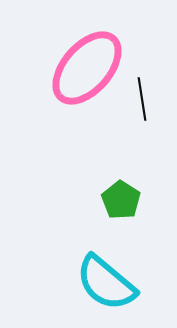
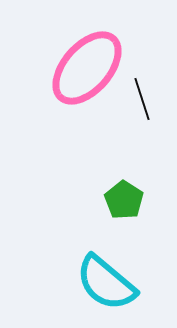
black line: rotated 9 degrees counterclockwise
green pentagon: moved 3 px right
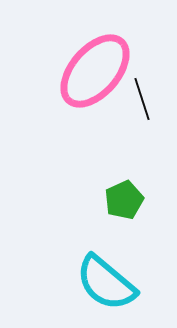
pink ellipse: moved 8 px right, 3 px down
green pentagon: rotated 15 degrees clockwise
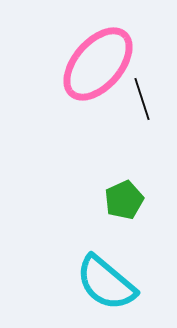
pink ellipse: moved 3 px right, 7 px up
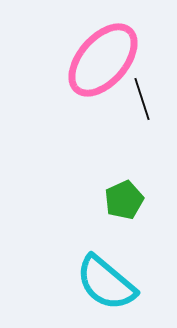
pink ellipse: moved 5 px right, 4 px up
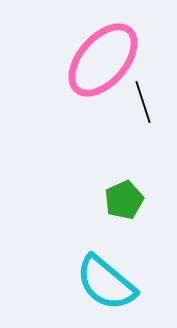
black line: moved 1 px right, 3 px down
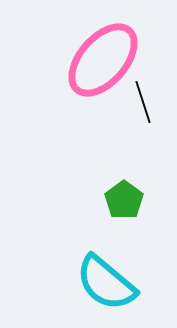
green pentagon: rotated 12 degrees counterclockwise
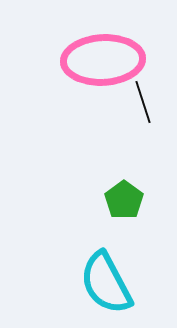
pink ellipse: rotated 46 degrees clockwise
cyan semicircle: rotated 22 degrees clockwise
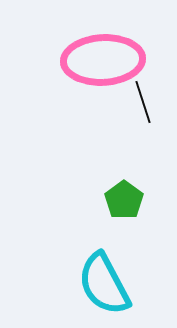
cyan semicircle: moved 2 px left, 1 px down
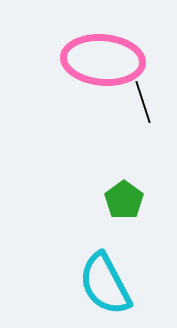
pink ellipse: rotated 8 degrees clockwise
cyan semicircle: moved 1 px right
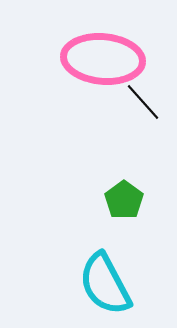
pink ellipse: moved 1 px up
black line: rotated 24 degrees counterclockwise
